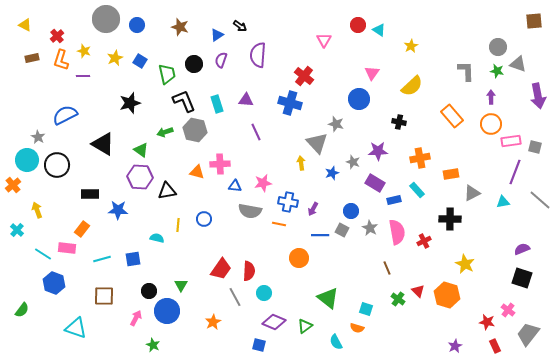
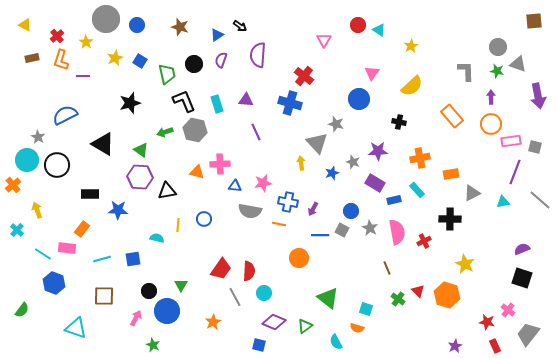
yellow star at (84, 51): moved 2 px right, 9 px up; rotated 16 degrees clockwise
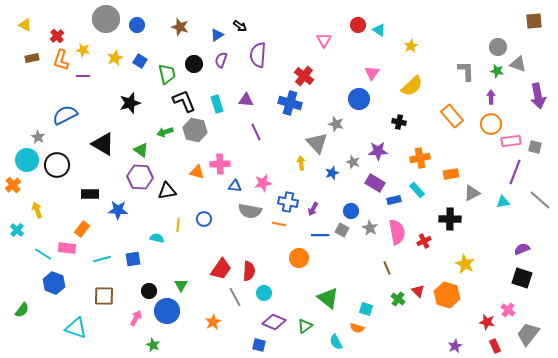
yellow star at (86, 42): moved 3 px left, 8 px down; rotated 24 degrees counterclockwise
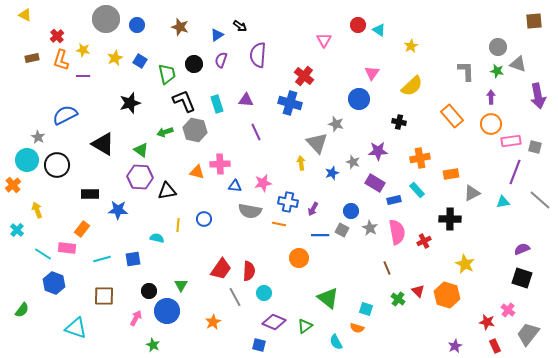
yellow triangle at (25, 25): moved 10 px up
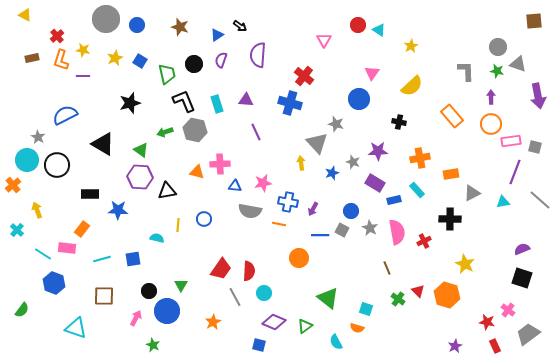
gray trapezoid at (528, 334): rotated 15 degrees clockwise
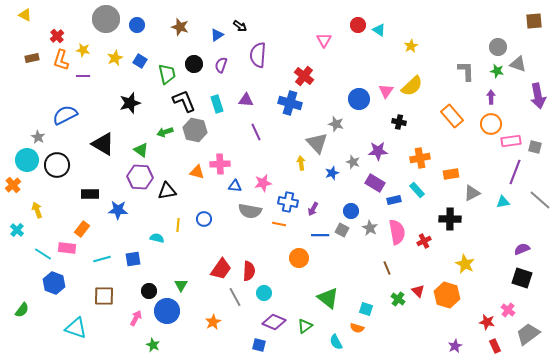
purple semicircle at (221, 60): moved 5 px down
pink triangle at (372, 73): moved 14 px right, 18 px down
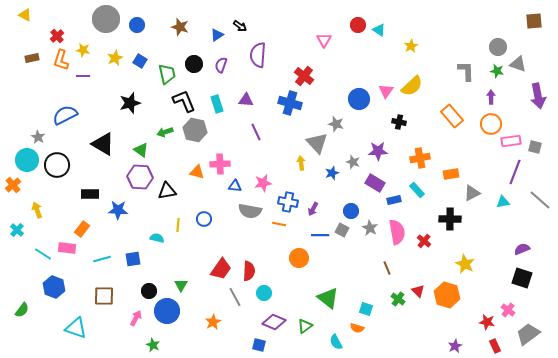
red cross at (424, 241): rotated 24 degrees counterclockwise
blue hexagon at (54, 283): moved 4 px down
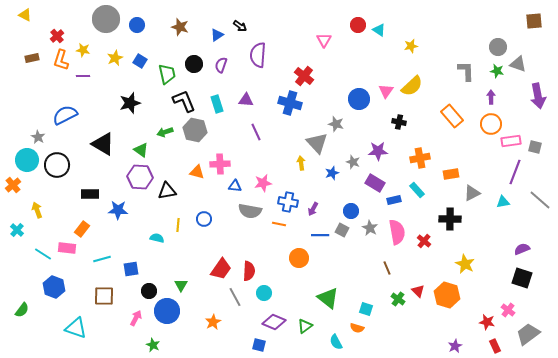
yellow star at (411, 46): rotated 16 degrees clockwise
blue square at (133, 259): moved 2 px left, 10 px down
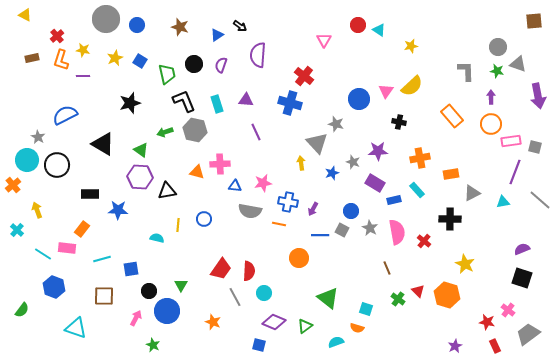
orange star at (213, 322): rotated 21 degrees counterclockwise
cyan semicircle at (336, 342): rotated 98 degrees clockwise
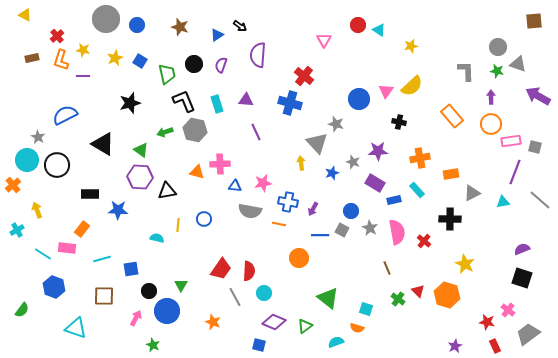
purple arrow at (538, 96): rotated 130 degrees clockwise
cyan cross at (17, 230): rotated 16 degrees clockwise
